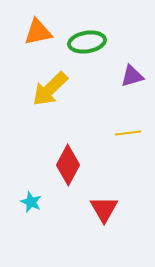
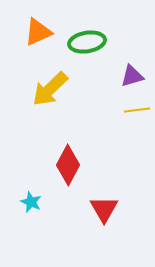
orange triangle: rotated 12 degrees counterclockwise
yellow line: moved 9 px right, 23 px up
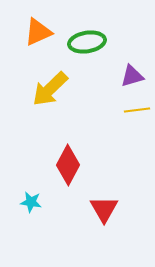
cyan star: rotated 15 degrees counterclockwise
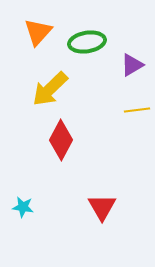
orange triangle: rotated 24 degrees counterclockwise
purple triangle: moved 11 px up; rotated 15 degrees counterclockwise
red diamond: moved 7 px left, 25 px up
cyan star: moved 8 px left, 5 px down
red triangle: moved 2 px left, 2 px up
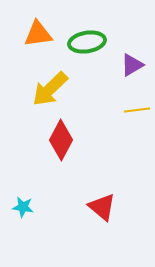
orange triangle: moved 2 px down; rotated 40 degrees clockwise
red triangle: rotated 20 degrees counterclockwise
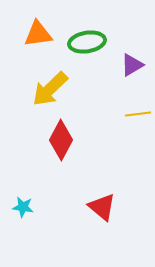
yellow line: moved 1 px right, 4 px down
